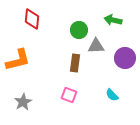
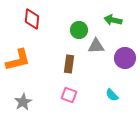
brown rectangle: moved 6 px left, 1 px down
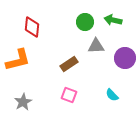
red diamond: moved 8 px down
green circle: moved 6 px right, 8 px up
brown rectangle: rotated 48 degrees clockwise
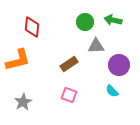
purple circle: moved 6 px left, 7 px down
cyan semicircle: moved 4 px up
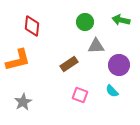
green arrow: moved 8 px right
red diamond: moved 1 px up
pink square: moved 11 px right
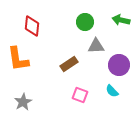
orange L-shape: moved 1 px up; rotated 96 degrees clockwise
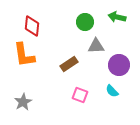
green arrow: moved 4 px left, 3 px up
orange L-shape: moved 6 px right, 4 px up
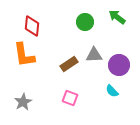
green arrow: rotated 24 degrees clockwise
gray triangle: moved 2 px left, 9 px down
pink square: moved 10 px left, 3 px down
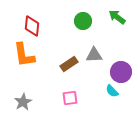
green circle: moved 2 px left, 1 px up
purple circle: moved 2 px right, 7 px down
pink square: rotated 28 degrees counterclockwise
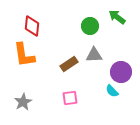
green circle: moved 7 px right, 5 px down
